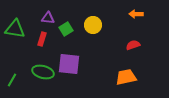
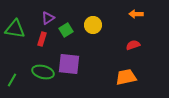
purple triangle: rotated 40 degrees counterclockwise
green square: moved 1 px down
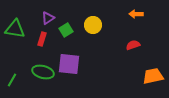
orange trapezoid: moved 27 px right, 1 px up
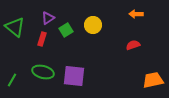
green triangle: moved 2 px up; rotated 30 degrees clockwise
purple square: moved 5 px right, 12 px down
orange trapezoid: moved 4 px down
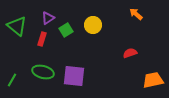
orange arrow: rotated 40 degrees clockwise
green triangle: moved 2 px right, 1 px up
red semicircle: moved 3 px left, 8 px down
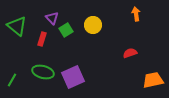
orange arrow: rotated 40 degrees clockwise
purple triangle: moved 4 px right; rotated 40 degrees counterclockwise
purple square: moved 1 px left, 1 px down; rotated 30 degrees counterclockwise
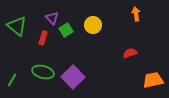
red rectangle: moved 1 px right, 1 px up
purple square: rotated 20 degrees counterclockwise
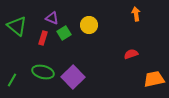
purple triangle: rotated 24 degrees counterclockwise
yellow circle: moved 4 px left
green square: moved 2 px left, 3 px down
red semicircle: moved 1 px right, 1 px down
orange trapezoid: moved 1 px right, 1 px up
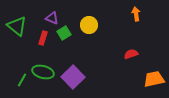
green line: moved 10 px right
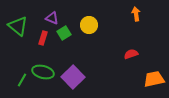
green triangle: moved 1 px right
